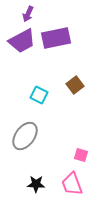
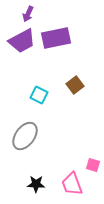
pink square: moved 12 px right, 10 px down
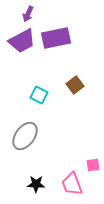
pink square: rotated 24 degrees counterclockwise
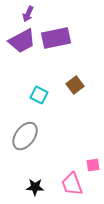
black star: moved 1 px left, 3 px down
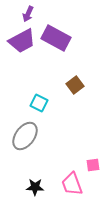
purple rectangle: rotated 40 degrees clockwise
cyan square: moved 8 px down
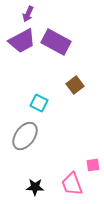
purple rectangle: moved 4 px down
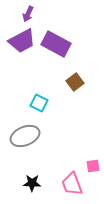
purple rectangle: moved 2 px down
brown square: moved 3 px up
gray ellipse: rotated 32 degrees clockwise
pink square: moved 1 px down
black star: moved 3 px left, 4 px up
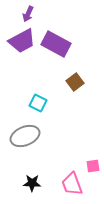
cyan square: moved 1 px left
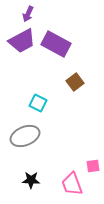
black star: moved 1 px left, 3 px up
